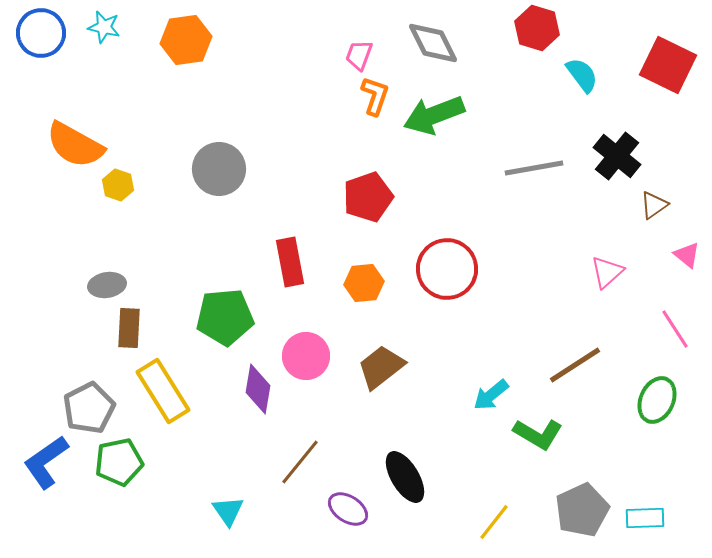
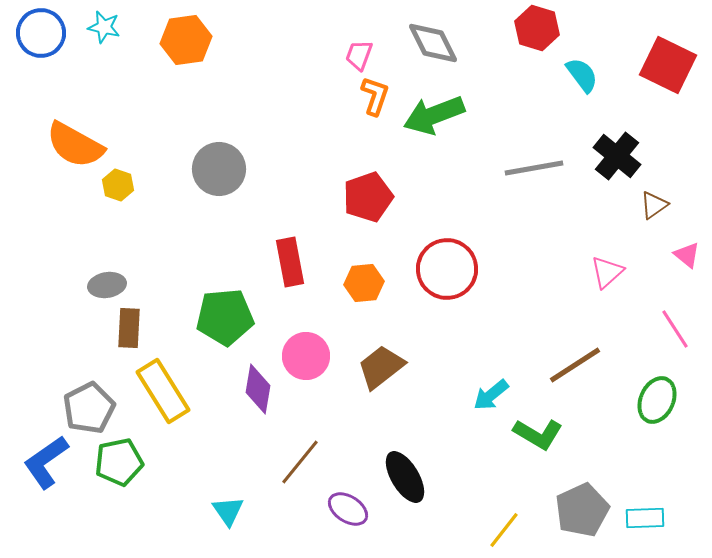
yellow line at (494, 522): moved 10 px right, 8 px down
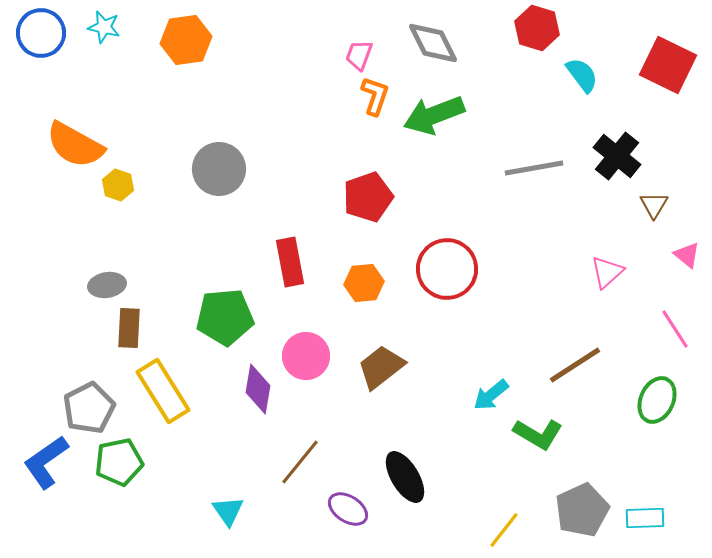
brown triangle at (654, 205): rotated 24 degrees counterclockwise
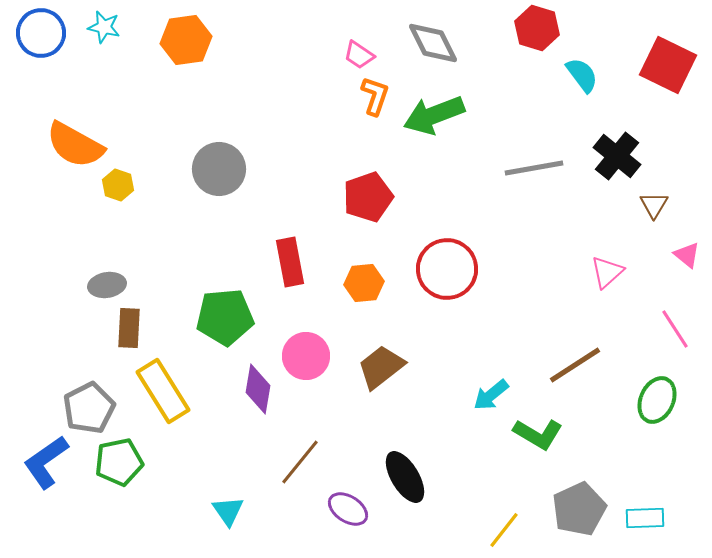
pink trapezoid at (359, 55): rotated 76 degrees counterclockwise
gray pentagon at (582, 510): moved 3 px left, 1 px up
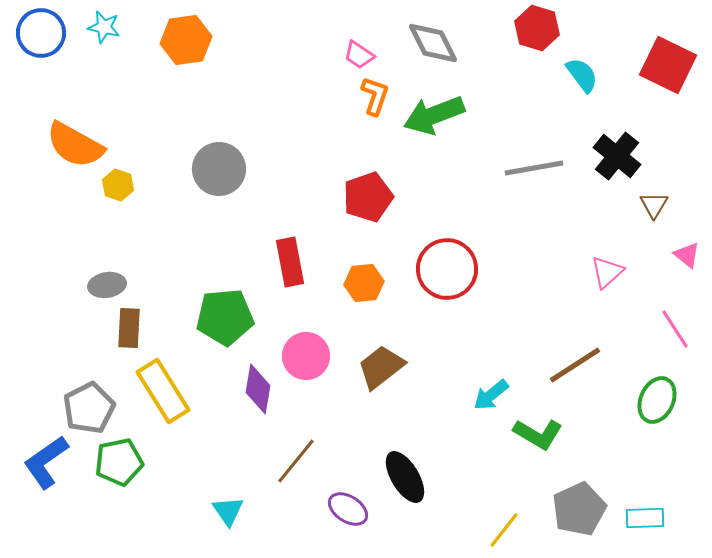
brown line at (300, 462): moved 4 px left, 1 px up
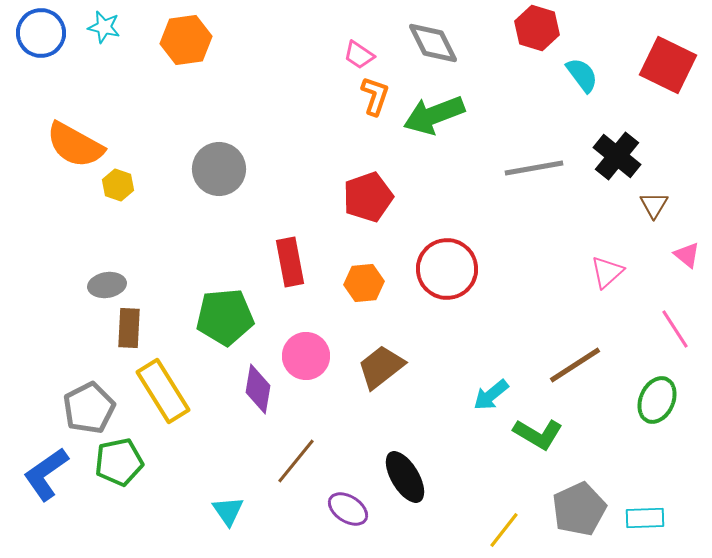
blue L-shape at (46, 462): moved 12 px down
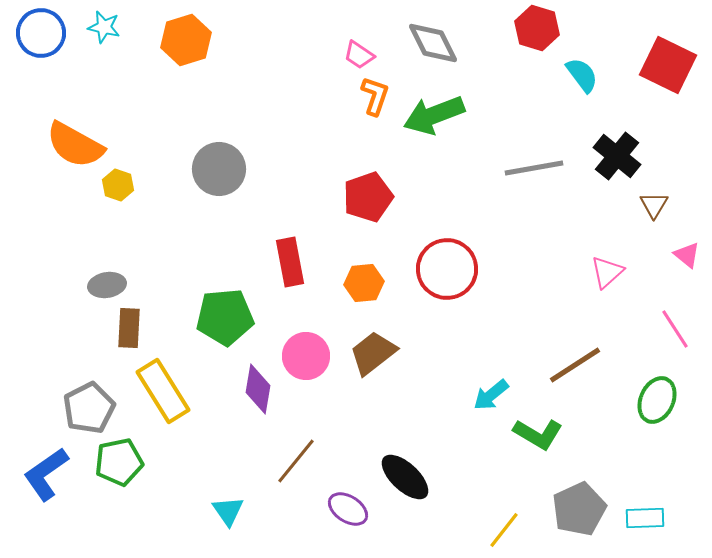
orange hexagon at (186, 40): rotated 9 degrees counterclockwise
brown trapezoid at (381, 367): moved 8 px left, 14 px up
black ellipse at (405, 477): rotated 16 degrees counterclockwise
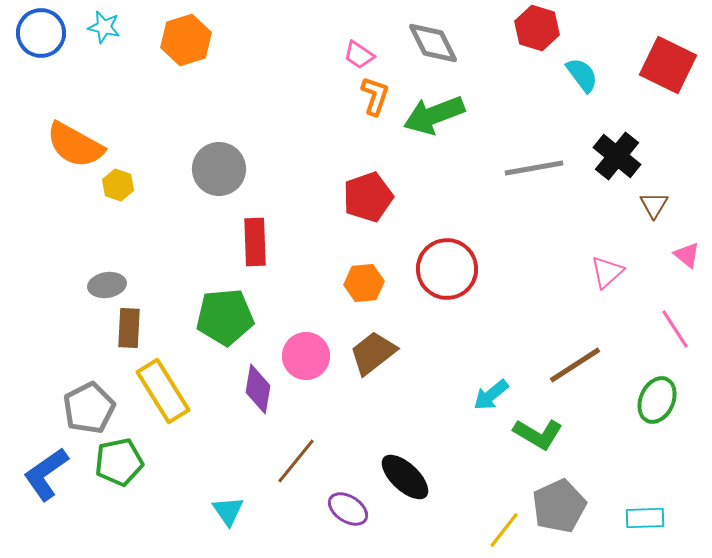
red rectangle at (290, 262): moved 35 px left, 20 px up; rotated 9 degrees clockwise
gray pentagon at (579, 509): moved 20 px left, 3 px up
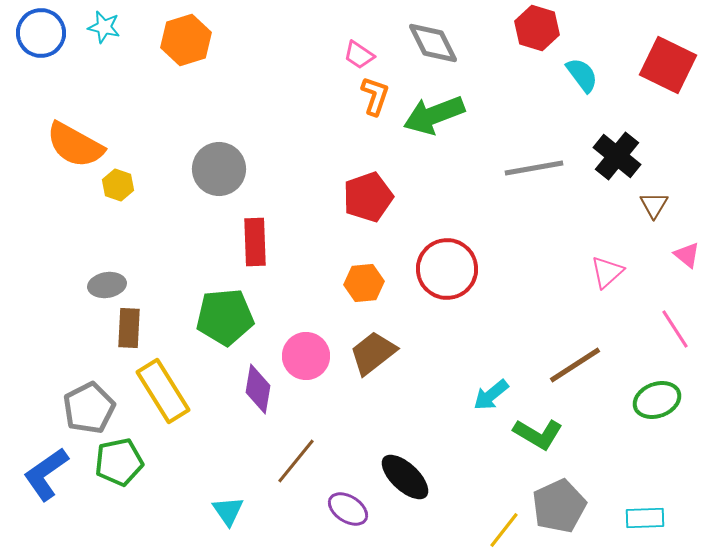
green ellipse at (657, 400): rotated 45 degrees clockwise
